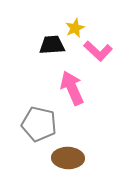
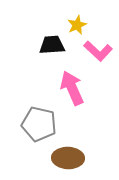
yellow star: moved 2 px right, 3 px up
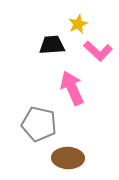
yellow star: moved 1 px right, 1 px up
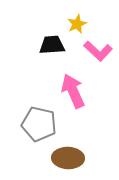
yellow star: moved 1 px left
pink arrow: moved 1 px right, 3 px down
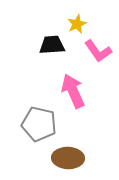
pink L-shape: rotated 12 degrees clockwise
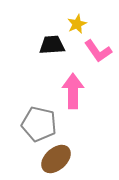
pink arrow: rotated 24 degrees clockwise
brown ellipse: moved 12 px left, 1 px down; rotated 44 degrees counterclockwise
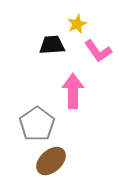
gray pentagon: moved 2 px left; rotated 24 degrees clockwise
brown ellipse: moved 5 px left, 2 px down
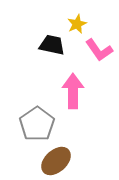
black trapezoid: rotated 16 degrees clockwise
pink L-shape: moved 1 px right, 1 px up
brown ellipse: moved 5 px right
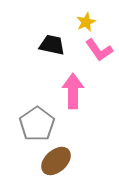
yellow star: moved 9 px right, 2 px up
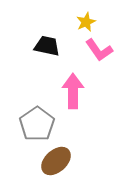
black trapezoid: moved 5 px left, 1 px down
